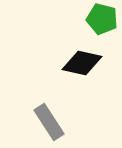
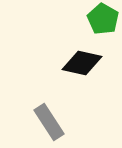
green pentagon: moved 1 px right; rotated 16 degrees clockwise
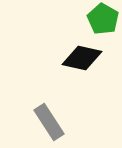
black diamond: moved 5 px up
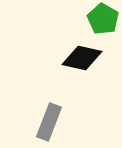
gray rectangle: rotated 54 degrees clockwise
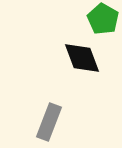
black diamond: rotated 57 degrees clockwise
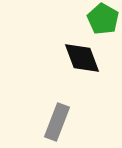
gray rectangle: moved 8 px right
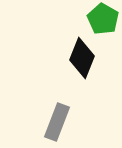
black diamond: rotated 42 degrees clockwise
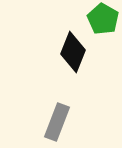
black diamond: moved 9 px left, 6 px up
